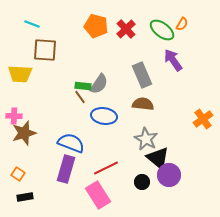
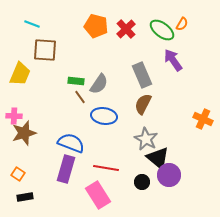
yellow trapezoid: rotated 70 degrees counterclockwise
green rectangle: moved 7 px left, 5 px up
brown semicircle: rotated 70 degrees counterclockwise
orange cross: rotated 30 degrees counterclockwise
red line: rotated 35 degrees clockwise
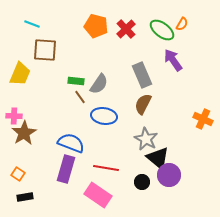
brown star: rotated 15 degrees counterclockwise
pink rectangle: rotated 24 degrees counterclockwise
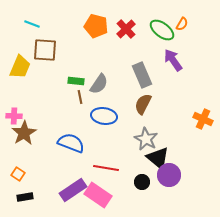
yellow trapezoid: moved 7 px up
brown line: rotated 24 degrees clockwise
purple rectangle: moved 7 px right, 21 px down; rotated 40 degrees clockwise
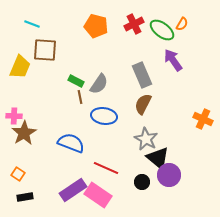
red cross: moved 8 px right, 5 px up; rotated 18 degrees clockwise
green rectangle: rotated 21 degrees clockwise
red line: rotated 15 degrees clockwise
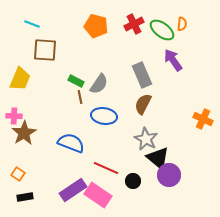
orange semicircle: rotated 24 degrees counterclockwise
yellow trapezoid: moved 12 px down
black circle: moved 9 px left, 1 px up
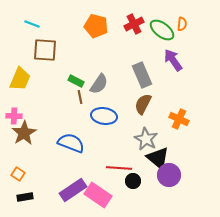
orange cross: moved 24 px left
red line: moved 13 px right; rotated 20 degrees counterclockwise
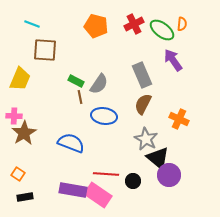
red line: moved 13 px left, 6 px down
purple rectangle: rotated 44 degrees clockwise
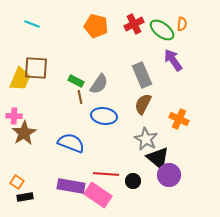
brown square: moved 9 px left, 18 px down
orange square: moved 1 px left, 8 px down
purple rectangle: moved 2 px left, 4 px up
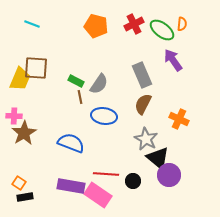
orange square: moved 2 px right, 1 px down
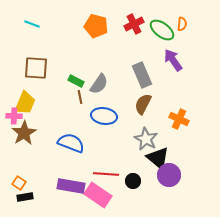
yellow trapezoid: moved 5 px right, 24 px down
